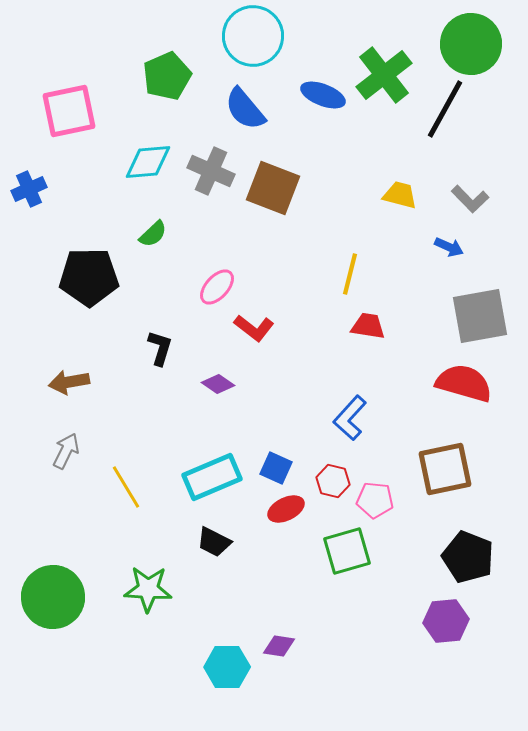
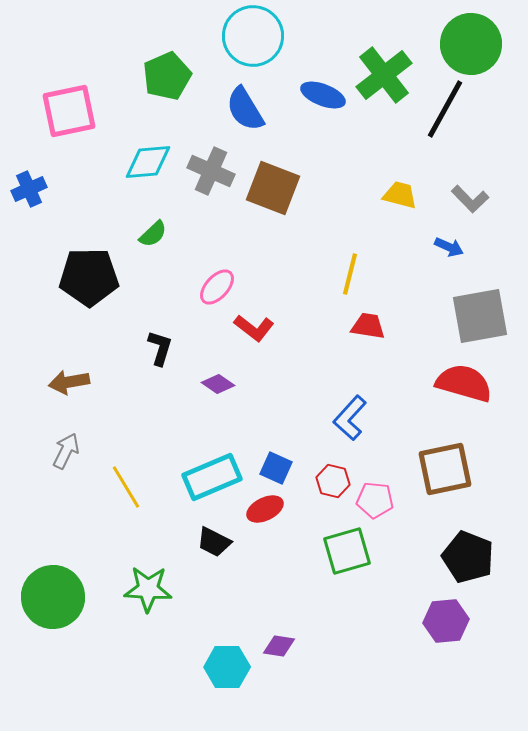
blue semicircle at (245, 109): rotated 9 degrees clockwise
red ellipse at (286, 509): moved 21 px left
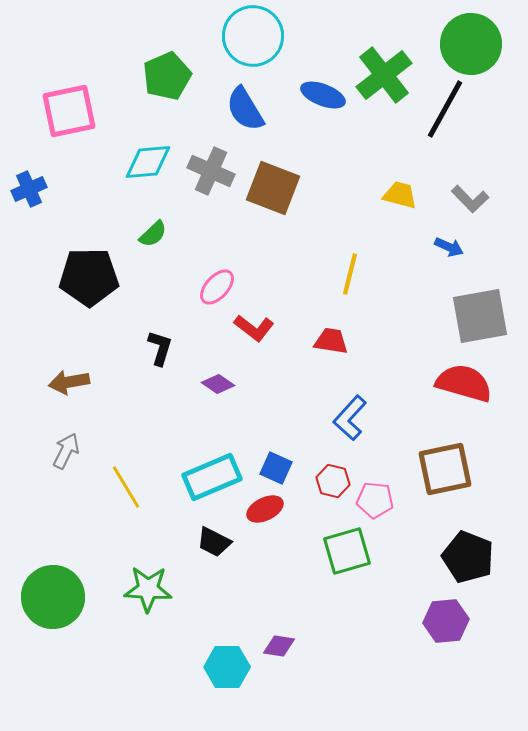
red trapezoid at (368, 326): moved 37 px left, 15 px down
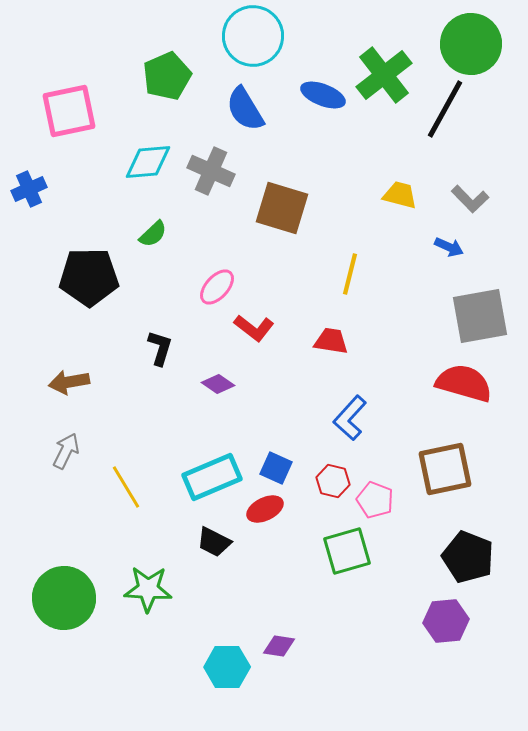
brown square at (273, 188): moved 9 px right, 20 px down; rotated 4 degrees counterclockwise
pink pentagon at (375, 500): rotated 15 degrees clockwise
green circle at (53, 597): moved 11 px right, 1 px down
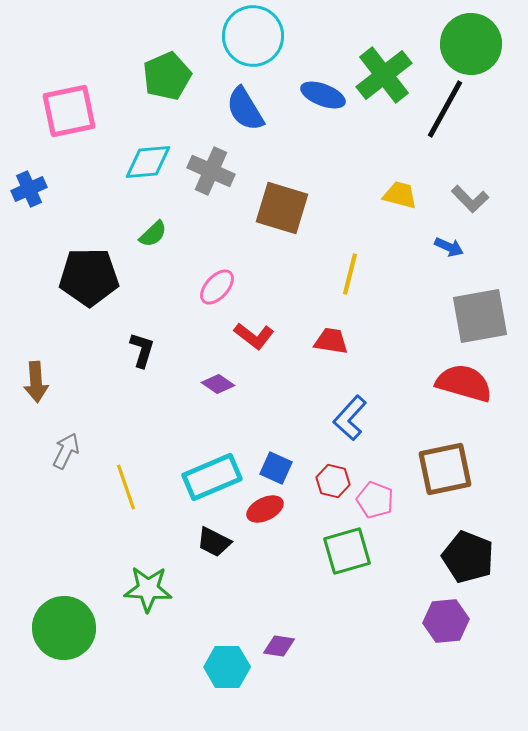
red L-shape at (254, 328): moved 8 px down
black L-shape at (160, 348): moved 18 px left, 2 px down
brown arrow at (69, 382): moved 33 px left; rotated 84 degrees counterclockwise
yellow line at (126, 487): rotated 12 degrees clockwise
green circle at (64, 598): moved 30 px down
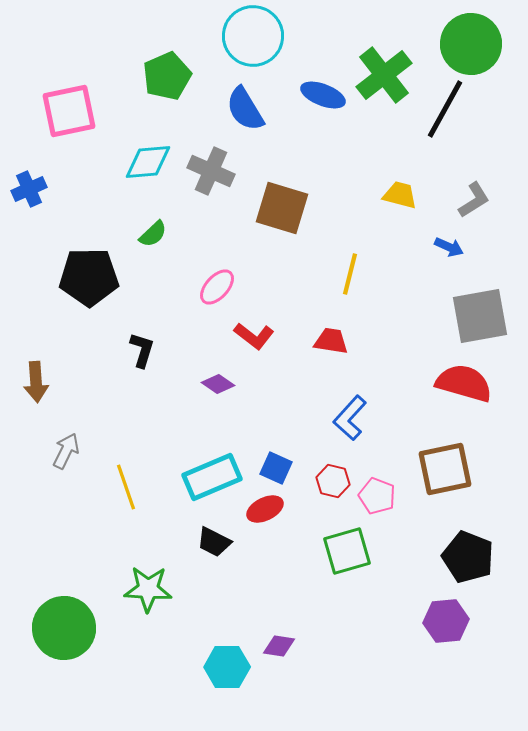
gray L-shape at (470, 199): moved 4 px right, 1 px down; rotated 78 degrees counterclockwise
pink pentagon at (375, 500): moved 2 px right, 4 px up
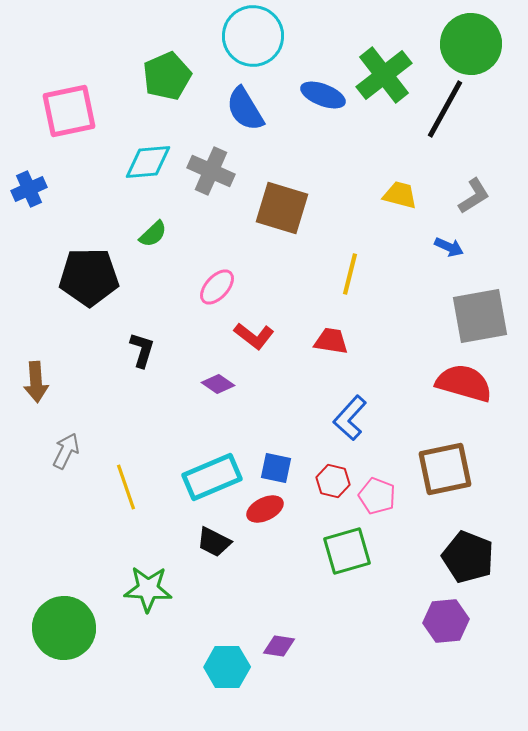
gray L-shape at (474, 200): moved 4 px up
blue square at (276, 468): rotated 12 degrees counterclockwise
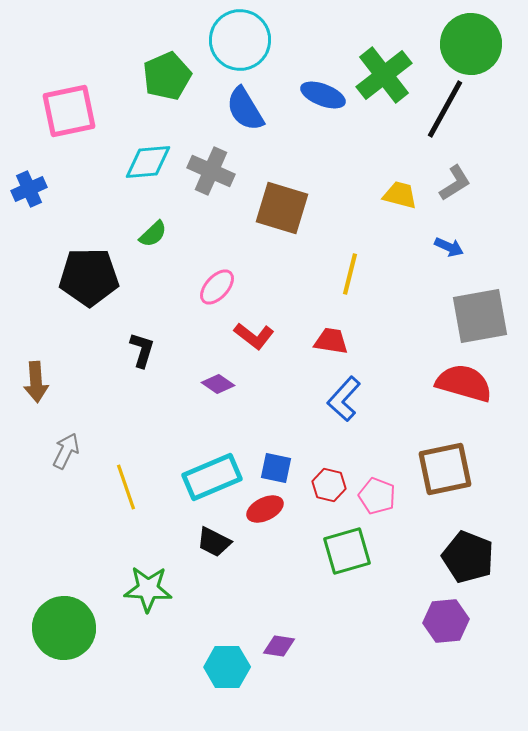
cyan circle at (253, 36): moved 13 px left, 4 px down
gray L-shape at (474, 196): moved 19 px left, 13 px up
blue L-shape at (350, 418): moved 6 px left, 19 px up
red hexagon at (333, 481): moved 4 px left, 4 px down
